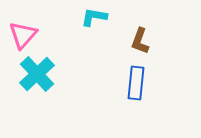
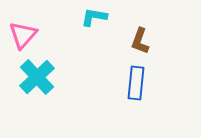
cyan cross: moved 3 px down
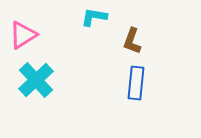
pink triangle: rotated 16 degrees clockwise
brown L-shape: moved 8 px left
cyan cross: moved 1 px left, 3 px down
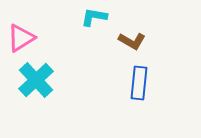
pink triangle: moved 2 px left, 3 px down
brown L-shape: rotated 80 degrees counterclockwise
blue rectangle: moved 3 px right
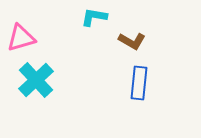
pink triangle: rotated 16 degrees clockwise
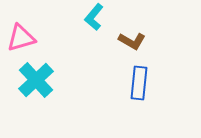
cyan L-shape: rotated 60 degrees counterclockwise
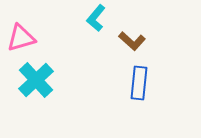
cyan L-shape: moved 2 px right, 1 px down
brown L-shape: rotated 12 degrees clockwise
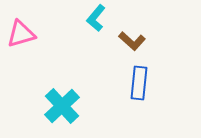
pink triangle: moved 4 px up
cyan cross: moved 26 px right, 26 px down
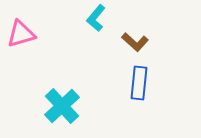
brown L-shape: moved 3 px right, 1 px down
